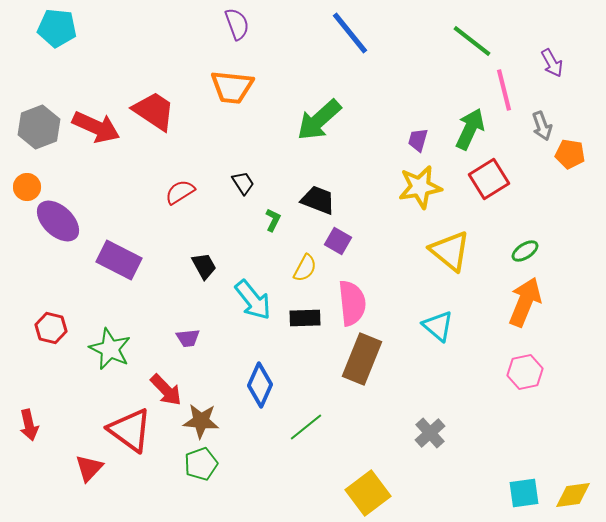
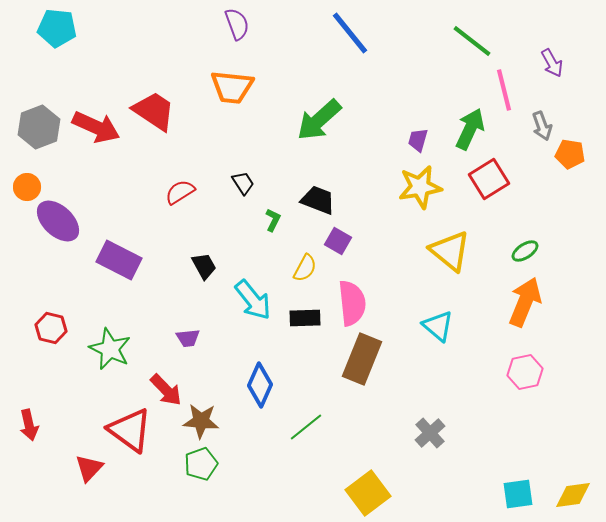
cyan square at (524, 493): moved 6 px left, 1 px down
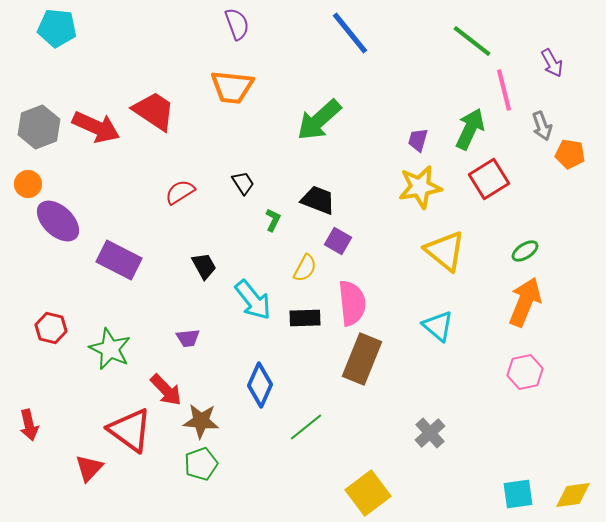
orange circle at (27, 187): moved 1 px right, 3 px up
yellow triangle at (450, 251): moved 5 px left
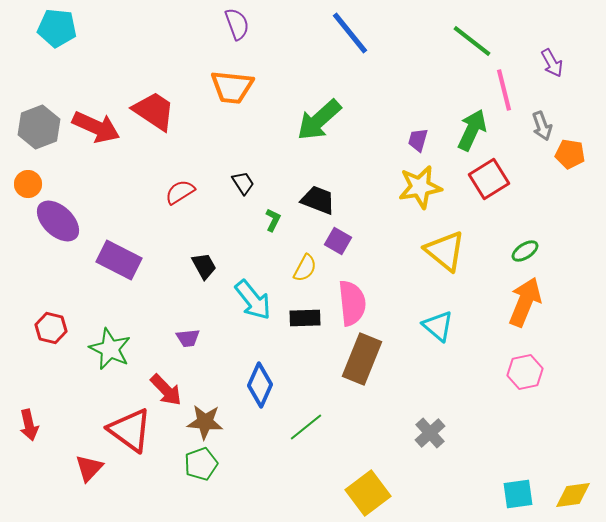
green arrow at (470, 129): moved 2 px right, 1 px down
brown star at (201, 421): moved 4 px right, 1 px down
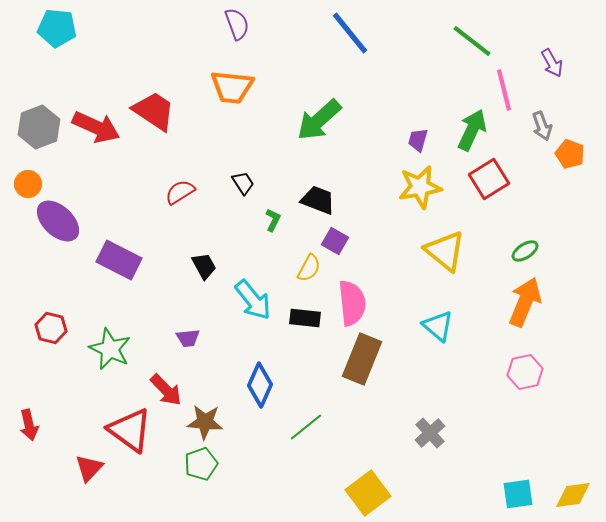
orange pentagon at (570, 154): rotated 12 degrees clockwise
purple square at (338, 241): moved 3 px left
yellow semicircle at (305, 268): moved 4 px right
black rectangle at (305, 318): rotated 8 degrees clockwise
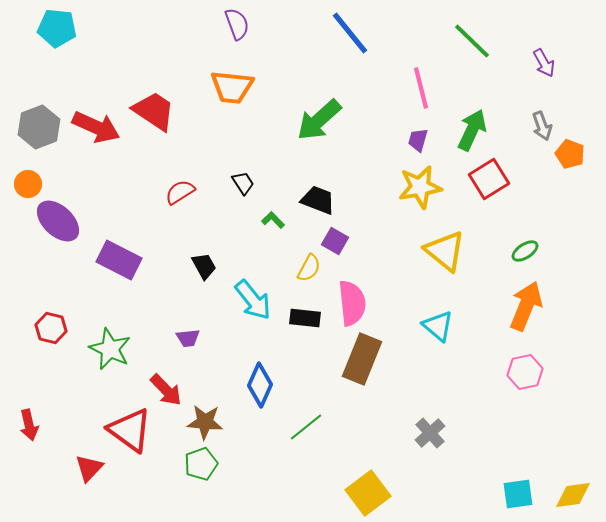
green line at (472, 41): rotated 6 degrees clockwise
purple arrow at (552, 63): moved 8 px left
pink line at (504, 90): moved 83 px left, 2 px up
green L-shape at (273, 220): rotated 70 degrees counterclockwise
orange arrow at (525, 302): moved 1 px right, 4 px down
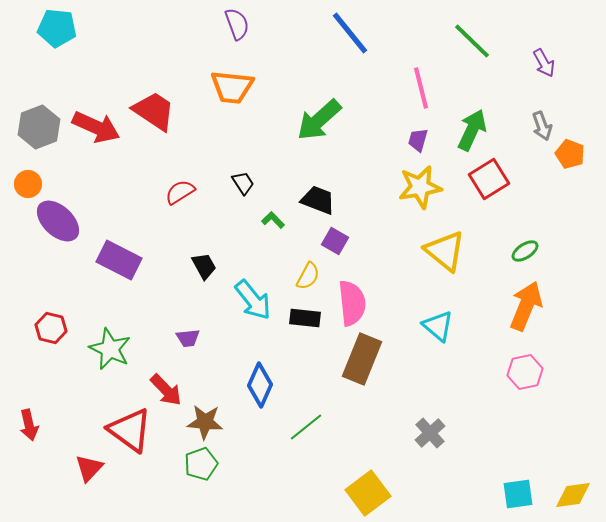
yellow semicircle at (309, 268): moved 1 px left, 8 px down
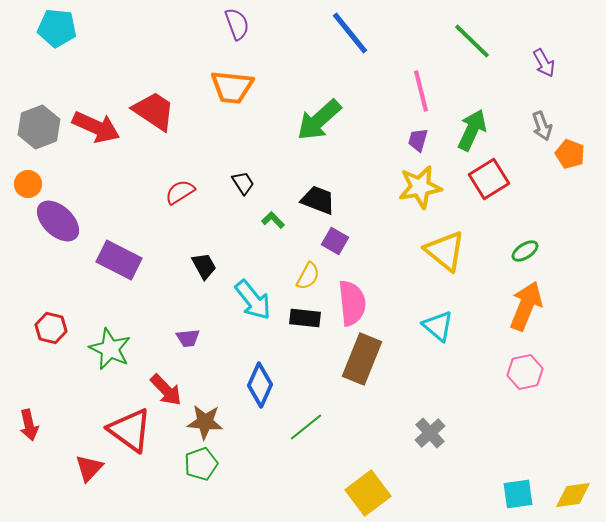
pink line at (421, 88): moved 3 px down
